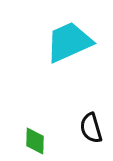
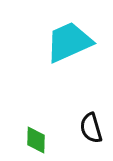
green diamond: moved 1 px right, 1 px up
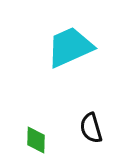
cyan trapezoid: moved 1 px right, 5 px down
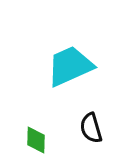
cyan trapezoid: moved 19 px down
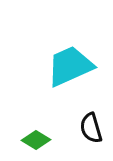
green diamond: rotated 60 degrees counterclockwise
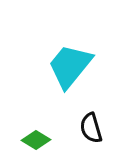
cyan trapezoid: rotated 27 degrees counterclockwise
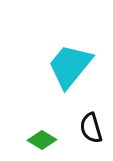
green diamond: moved 6 px right
